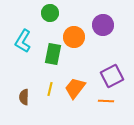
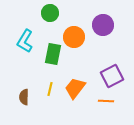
cyan L-shape: moved 2 px right
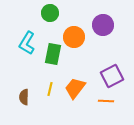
cyan L-shape: moved 2 px right, 2 px down
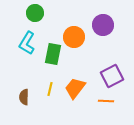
green circle: moved 15 px left
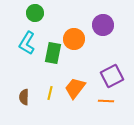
orange circle: moved 2 px down
green rectangle: moved 1 px up
yellow line: moved 4 px down
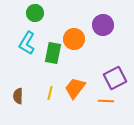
purple square: moved 3 px right, 2 px down
brown semicircle: moved 6 px left, 1 px up
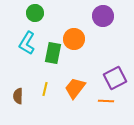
purple circle: moved 9 px up
yellow line: moved 5 px left, 4 px up
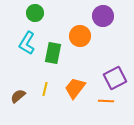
orange circle: moved 6 px right, 3 px up
brown semicircle: rotated 49 degrees clockwise
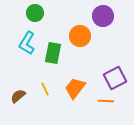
yellow line: rotated 40 degrees counterclockwise
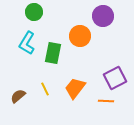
green circle: moved 1 px left, 1 px up
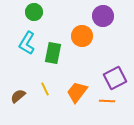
orange circle: moved 2 px right
orange trapezoid: moved 2 px right, 4 px down
orange line: moved 1 px right
